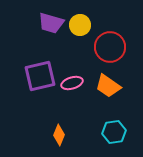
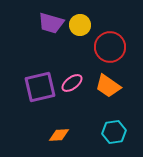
purple square: moved 11 px down
pink ellipse: rotated 20 degrees counterclockwise
orange diamond: rotated 65 degrees clockwise
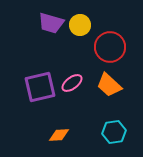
orange trapezoid: moved 1 px right, 1 px up; rotated 8 degrees clockwise
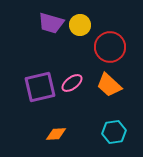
orange diamond: moved 3 px left, 1 px up
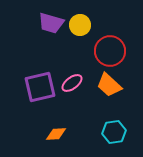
red circle: moved 4 px down
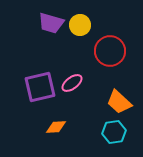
orange trapezoid: moved 10 px right, 17 px down
orange diamond: moved 7 px up
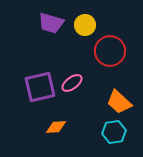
yellow circle: moved 5 px right
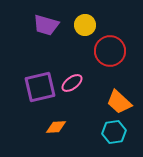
purple trapezoid: moved 5 px left, 2 px down
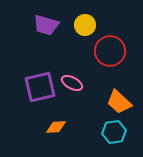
pink ellipse: rotated 65 degrees clockwise
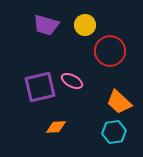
pink ellipse: moved 2 px up
